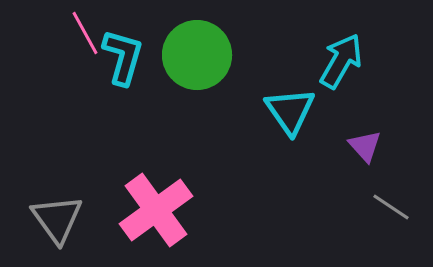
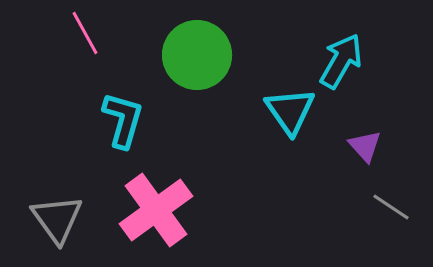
cyan L-shape: moved 63 px down
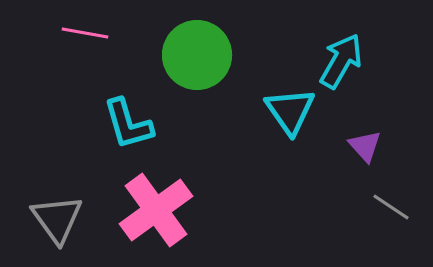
pink line: rotated 51 degrees counterclockwise
cyan L-shape: moved 5 px right, 4 px down; rotated 148 degrees clockwise
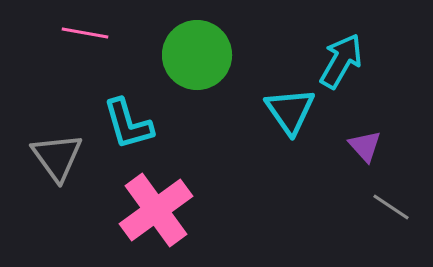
gray triangle: moved 62 px up
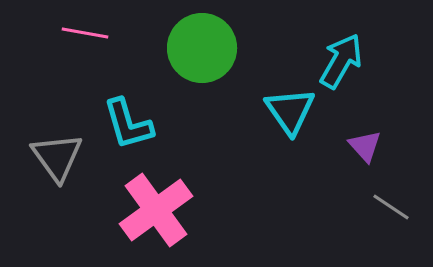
green circle: moved 5 px right, 7 px up
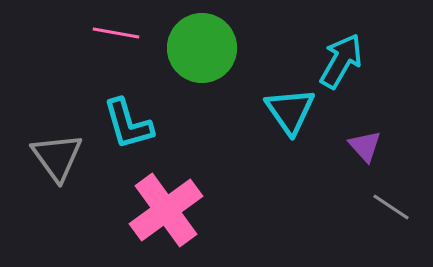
pink line: moved 31 px right
pink cross: moved 10 px right
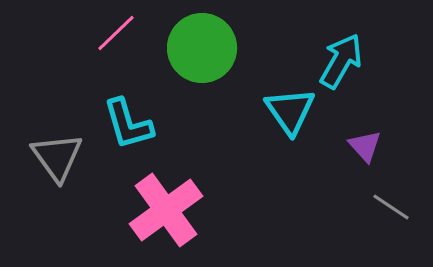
pink line: rotated 54 degrees counterclockwise
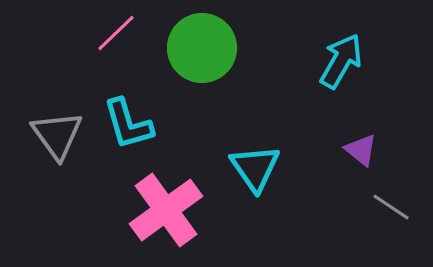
cyan triangle: moved 35 px left, 57 px down
purple triangle: moved 4 px left, 4 px down; rotated 9 degrees counterclockwise
gray triangle: moved 22 px up
